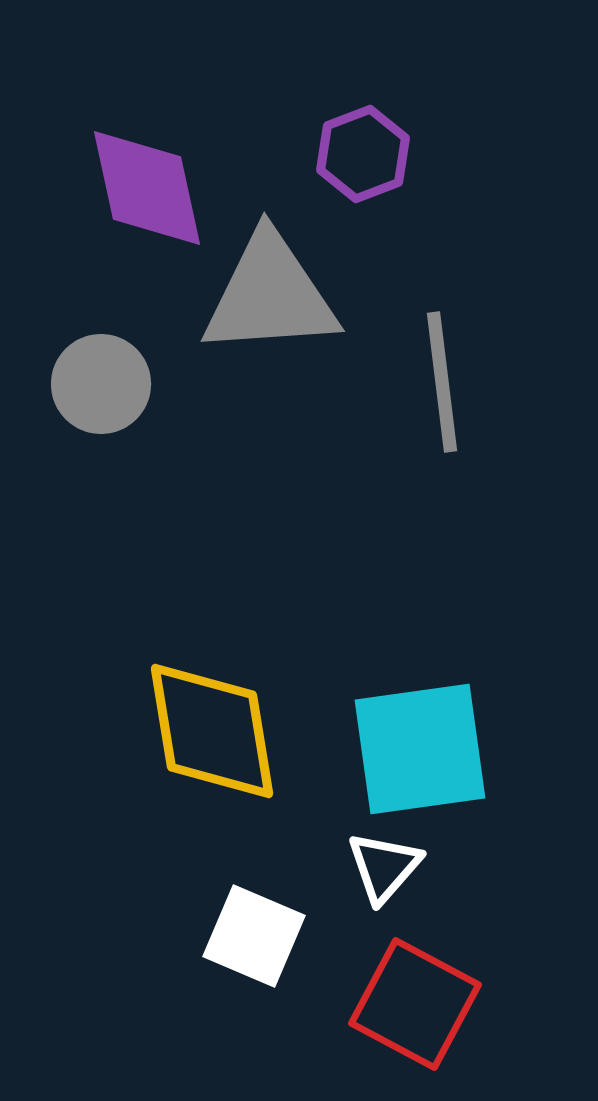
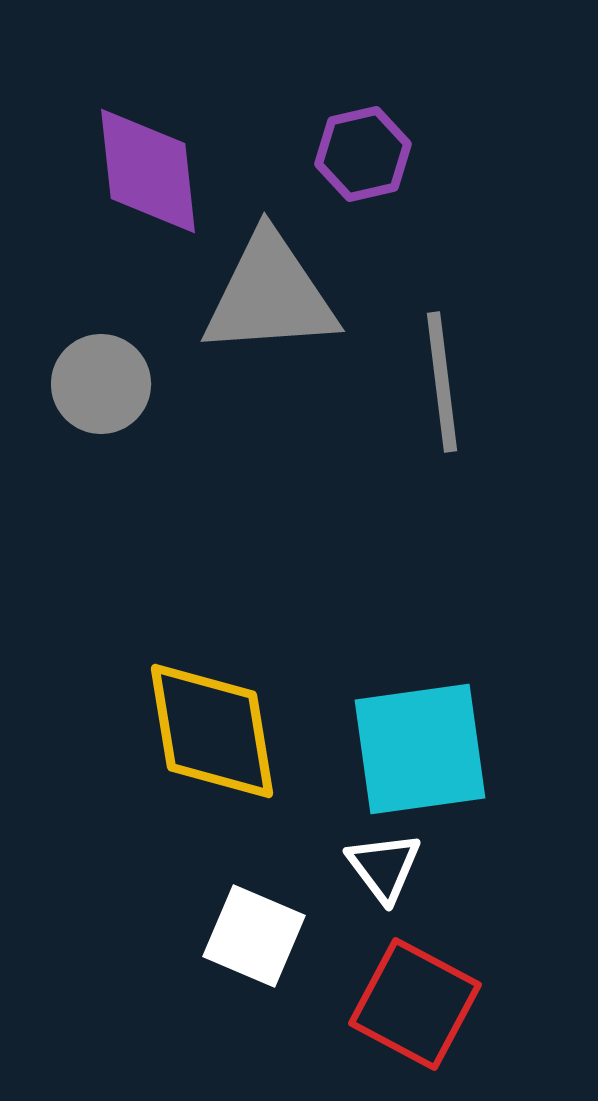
purple hexagon: rotated 8 degrees clockwise
purple diamond: moved 1 px right, 17 px up; rotated 6 degrees clockwise
white triangle: rotated 18 degrees counterclockwise
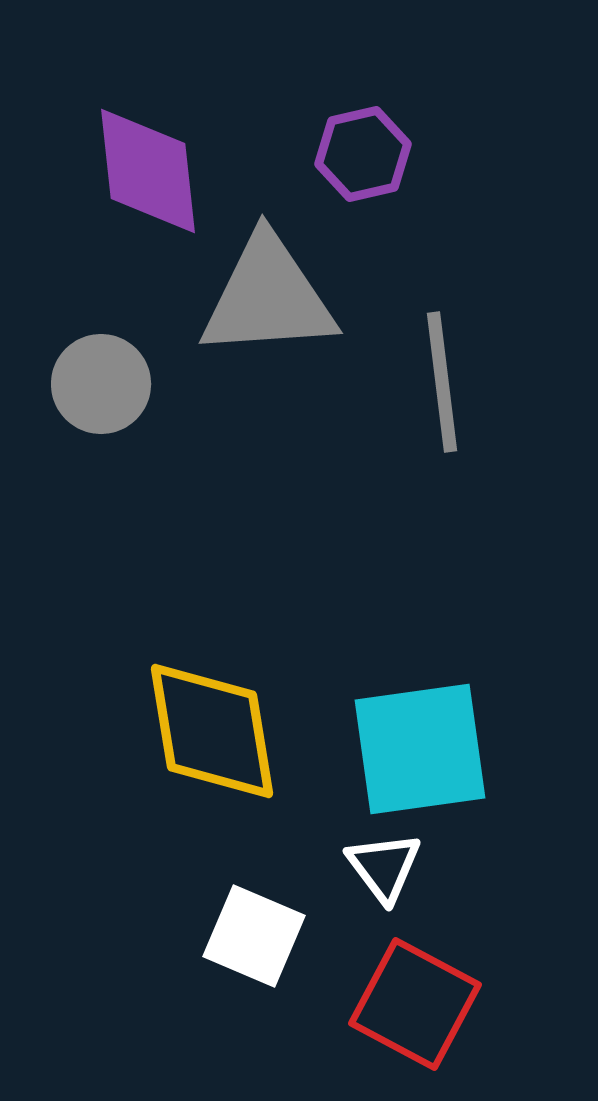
gray triangle: moved 2 px left, 2 px down
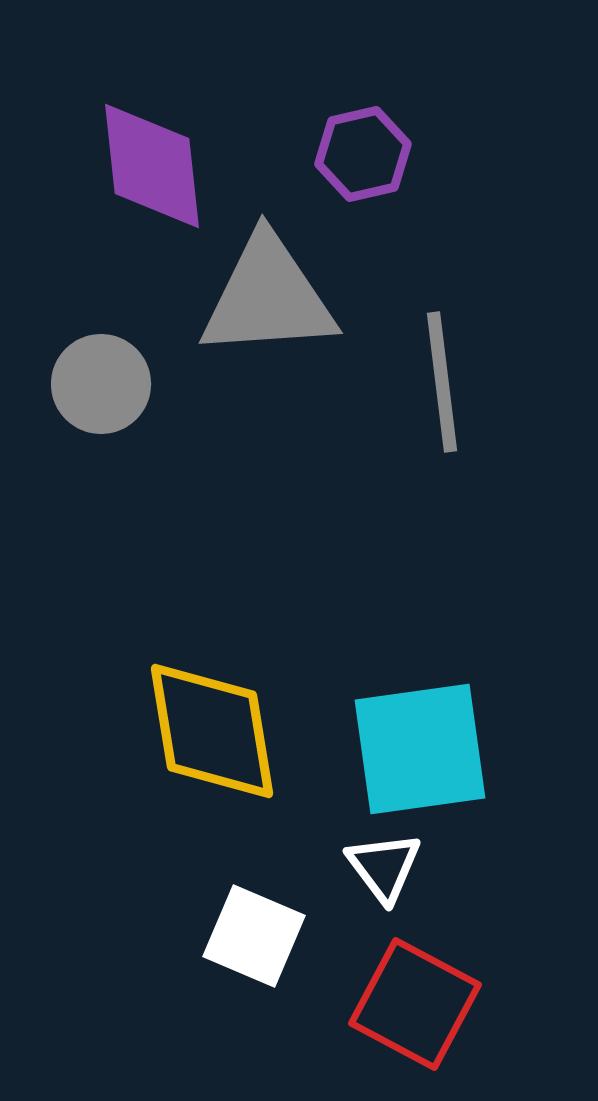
purple diamond: moved 4 px right, 5 px up
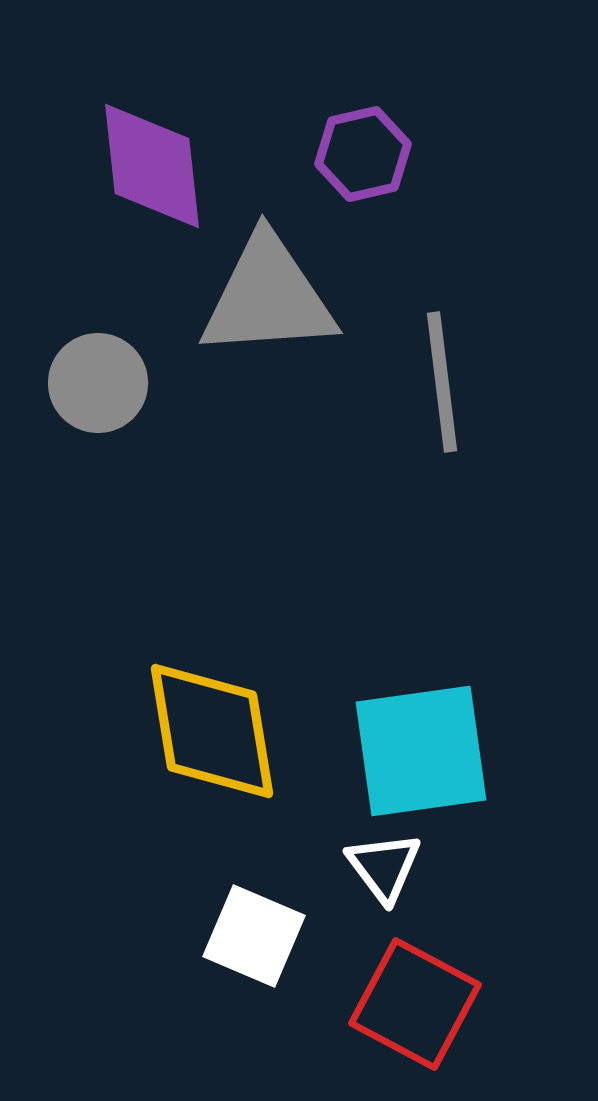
gray circle: moved 3 px left, 1 px up
cyan square: moved 1 px right, 2 px down
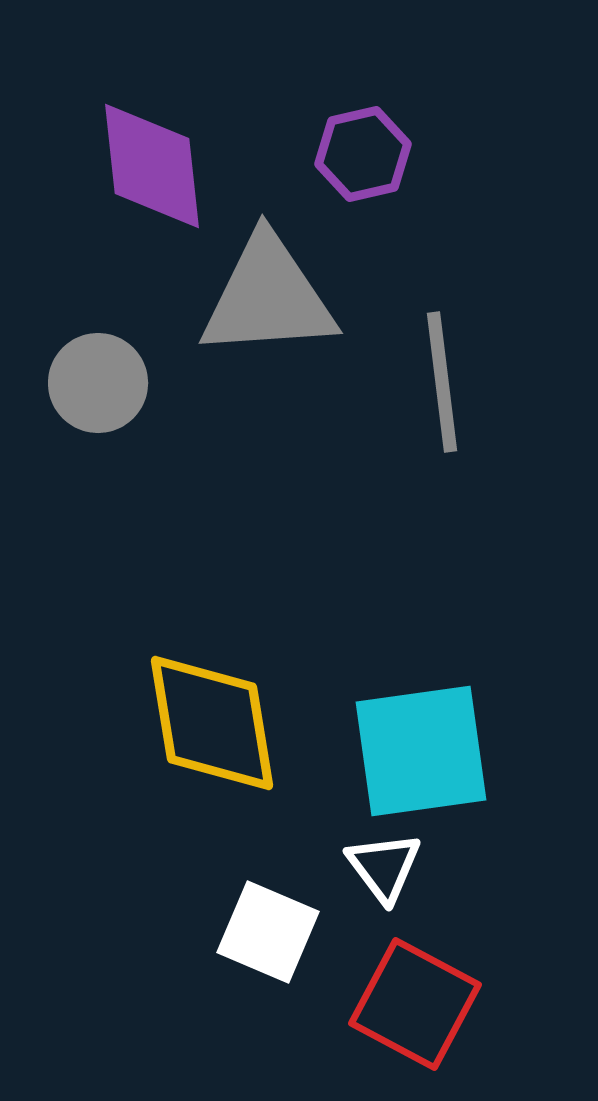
yellow diamond: moved 8 px up
white square: moved 14 px right, 4 px up
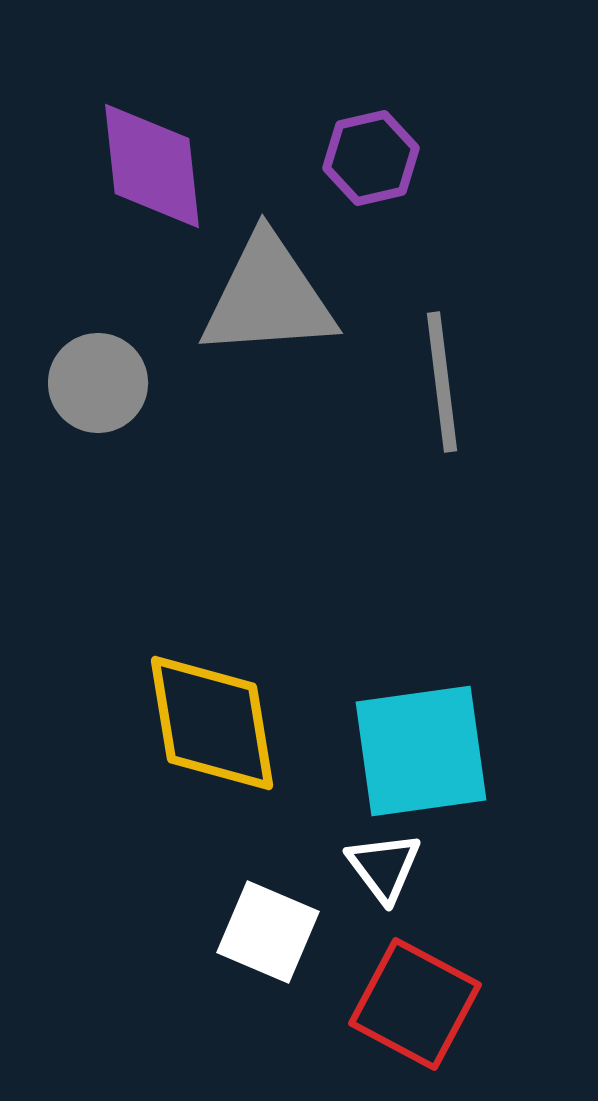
purple hexagon: moved 8 px right, 4 px down
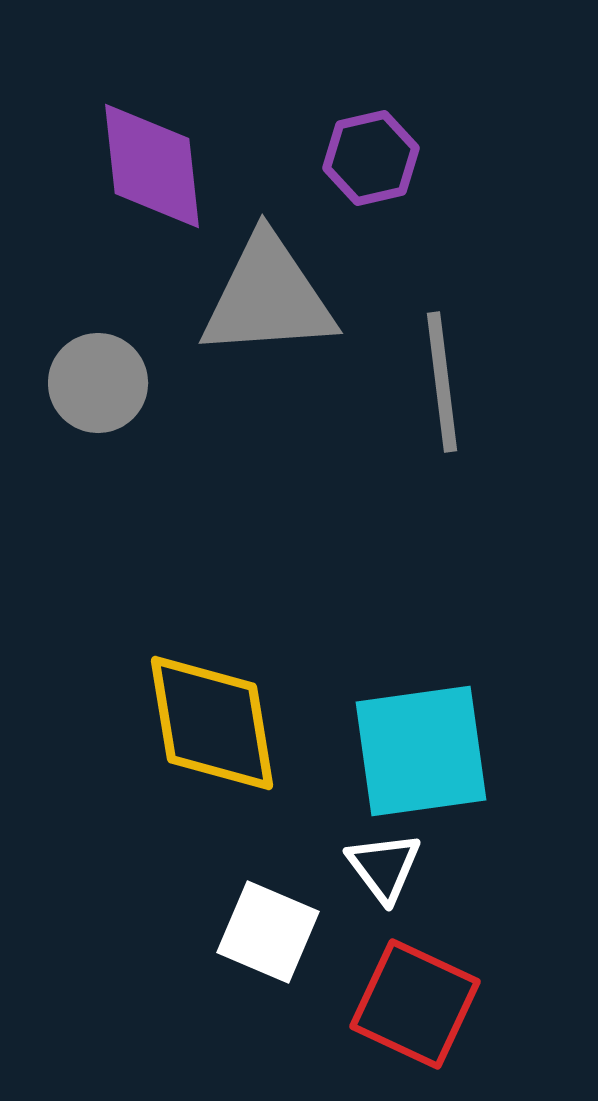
red square: rotated 3 degrees counterclockwise
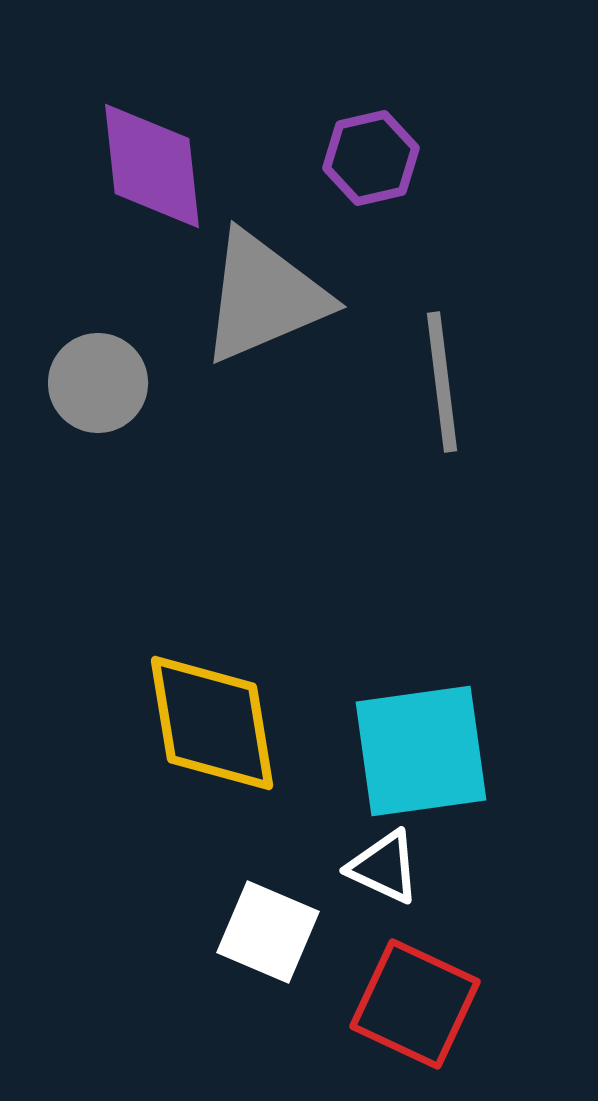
gray triangle: moved 4 px left; rotated 19 degrees counterclockwise
white triangle: rotated 28 degrees counterclockwise
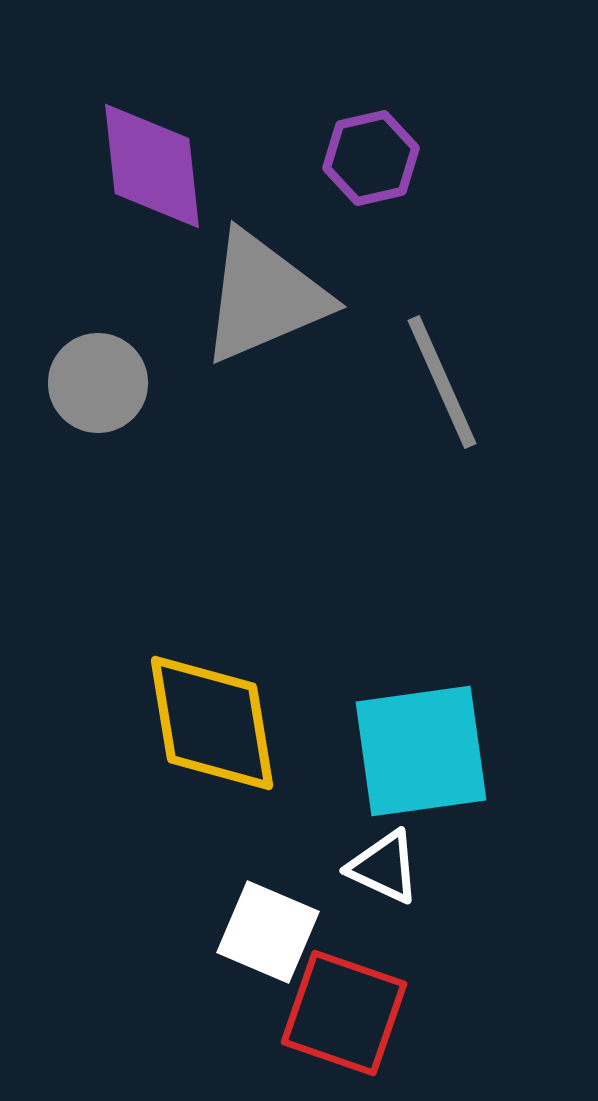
gray line: rotated 17 degrees counterclockwise
red square: moved 71 px left, 9 px down; rotated 6 degrees counterclockwise
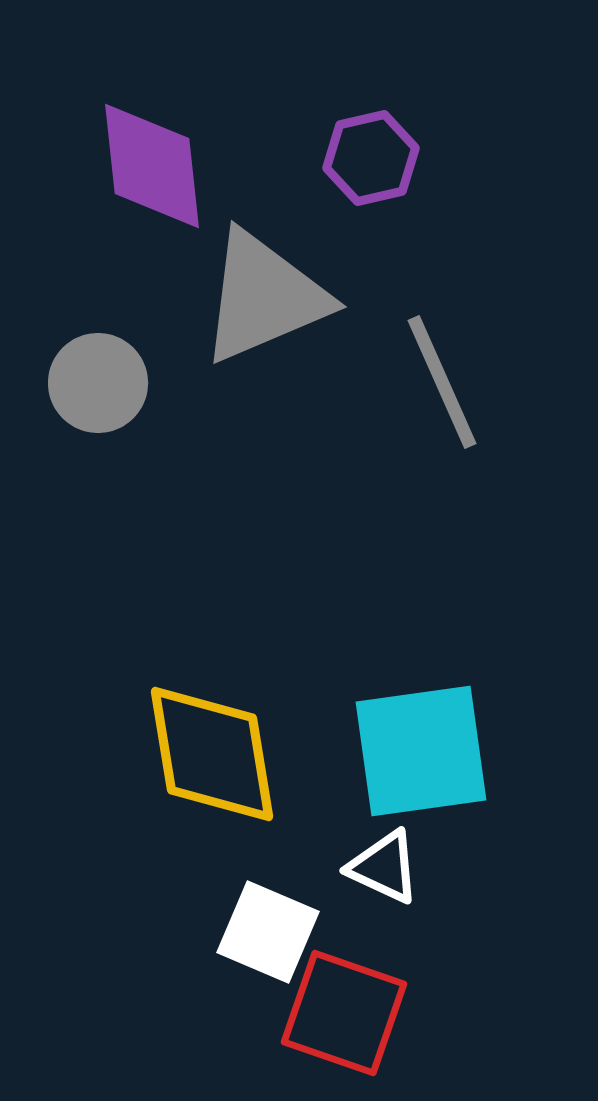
yellow diamond: moved 31 px down
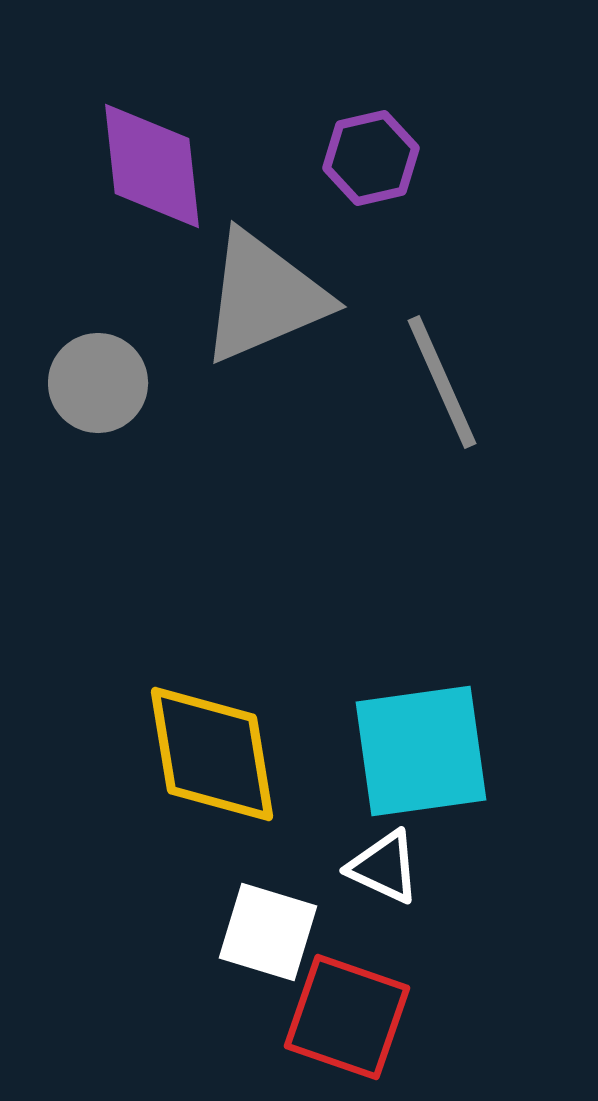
white square: rotated 6 degrees counterclockwise
red square: moved 3 px right, 4 px down
